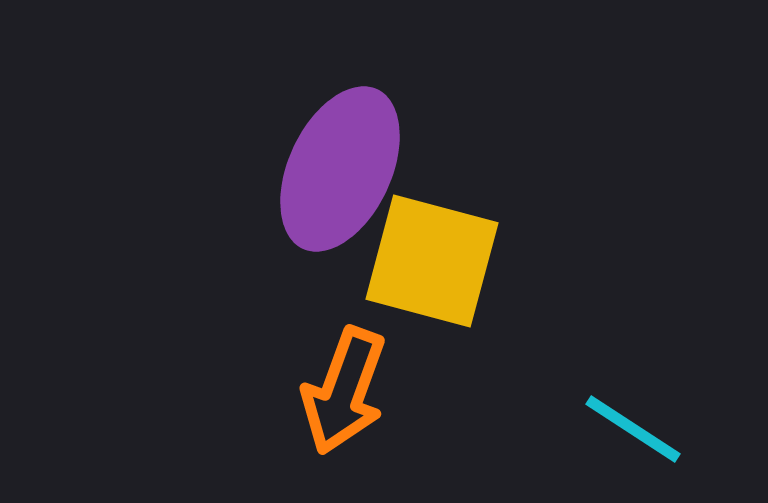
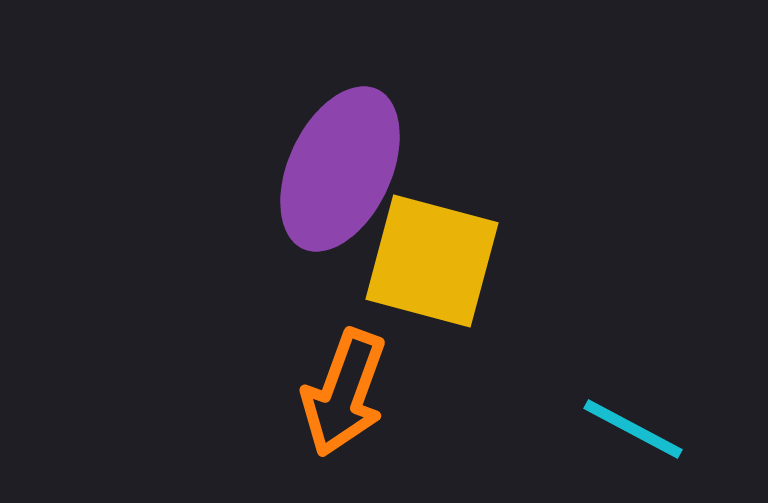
orange arrow: moved 2 px down
cyan line: rotated 5 degrees counterclockwise
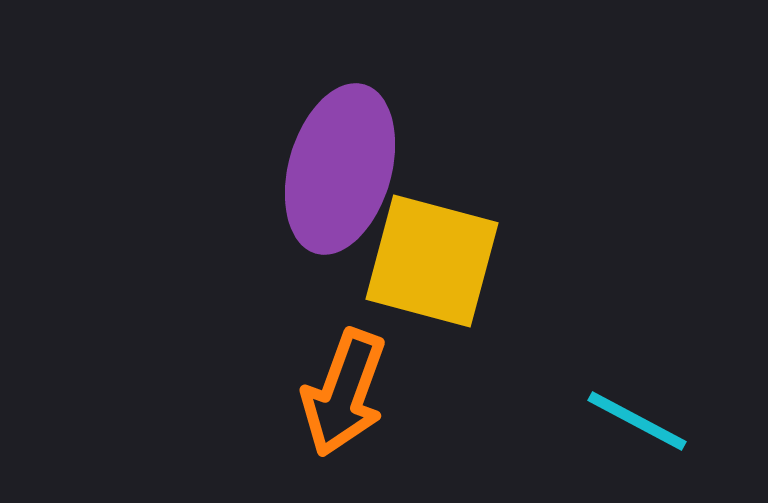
purple ellipse: rotated 9 degrees counterclockwise
cyan line: moved 4 px right, 8 px up
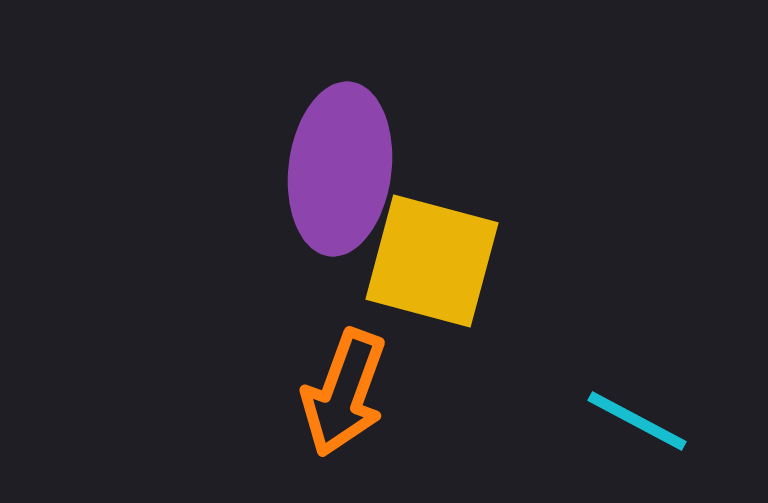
purple ellipse: rotated 9 degrees counterclockwise
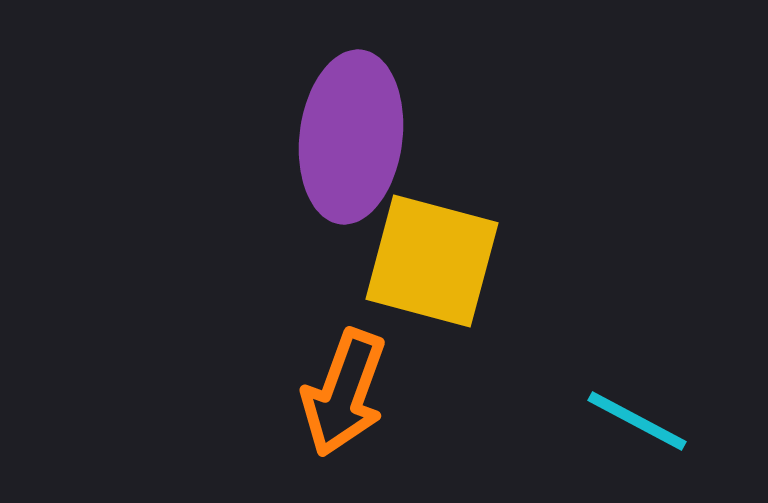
purple ellipse: moved 11 px right, 32 px up
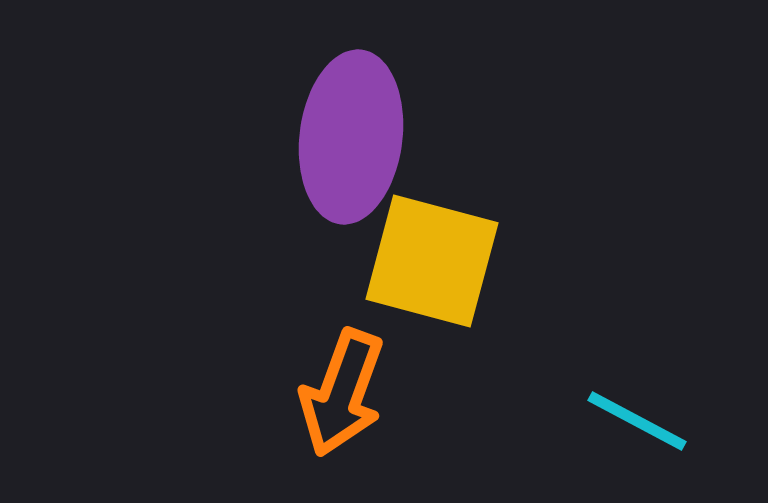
orange arrow: moved 2 px left
